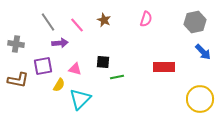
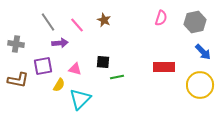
pink semicircle: moved 15 px right, 1 px up
yellow circle: moved 14 px up
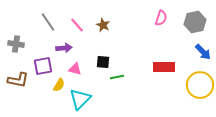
brown star: moved 1 px left, 5 px down
purple arrow: moved 4 px right, 5 px down
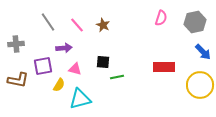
gray cross: rotated 14 degrees counterclockwise
cyan triangle: rotated 30 degrees clockwise
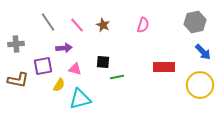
pink semicircle: moved 18 px left, 7 px down
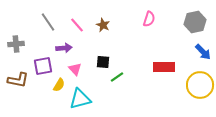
pink semicircle: moved 6 px right, 6 px up
pink triangle: rotated 32 degrees clockwise
green line: rotated 24 degrees counterclockwise
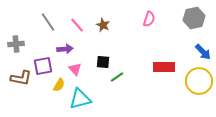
gray hexagon: moved 1 px left, 4 px up
purple arrow: moved 1 px right, 1 px down
brown L-shape: moved 3 px right, 2 px up
yellow circle: moved 1 px left, 4 px up
